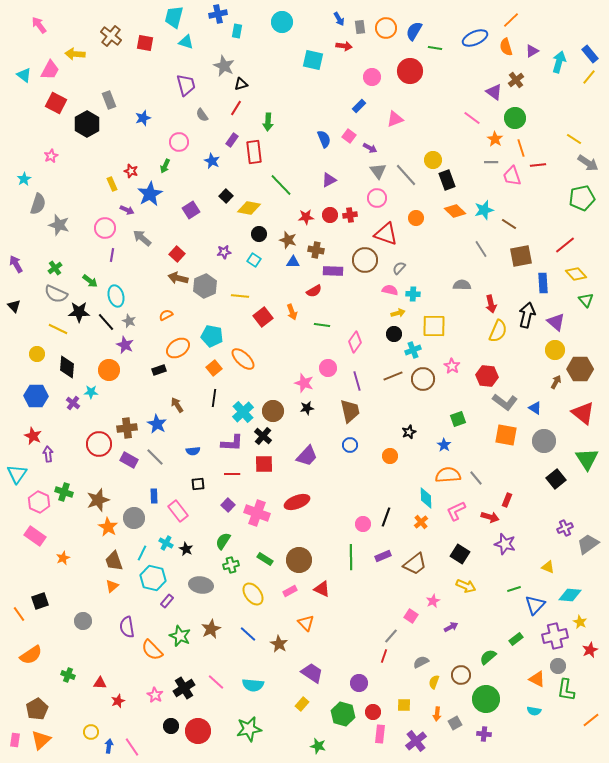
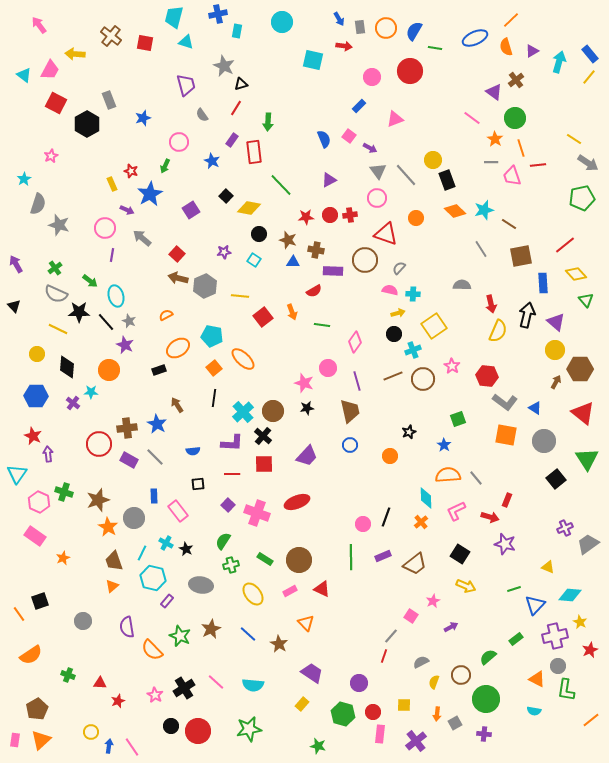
yellow square at (434, 326): rotated 35 degrees counterclockwise
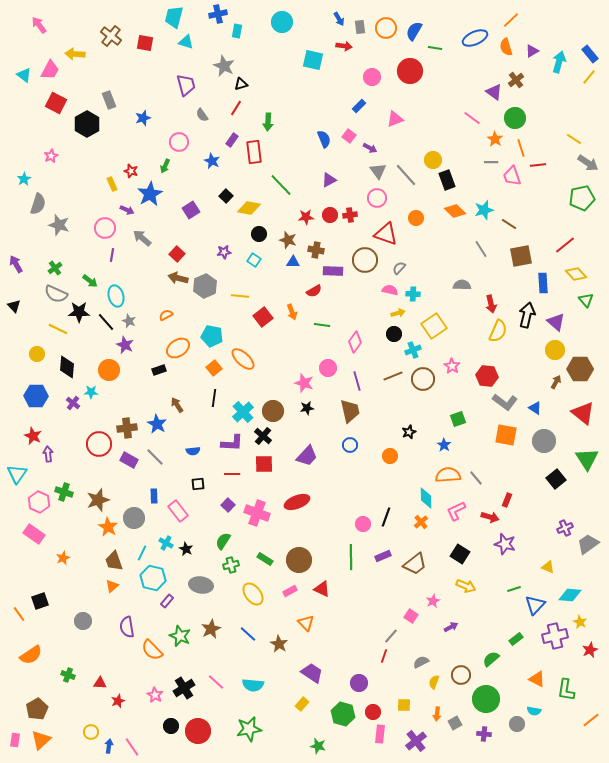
pink rectangle at (35, 536): moved 1 px left, 2 px up
green semicircle at (488, 657): moved 3 px right, 2 px down
gray circle at (558, 666): moved 41 px left, 58 px down
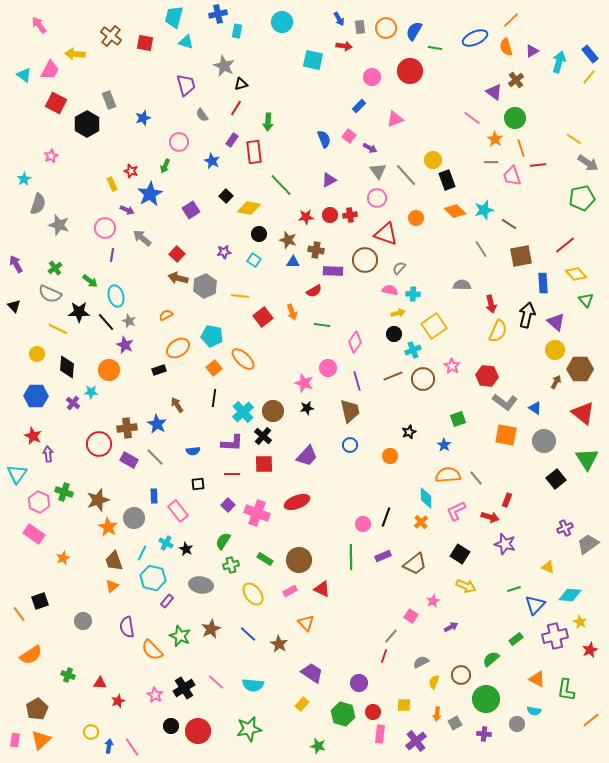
gray semicircle at (56, 294): moved 6 px left
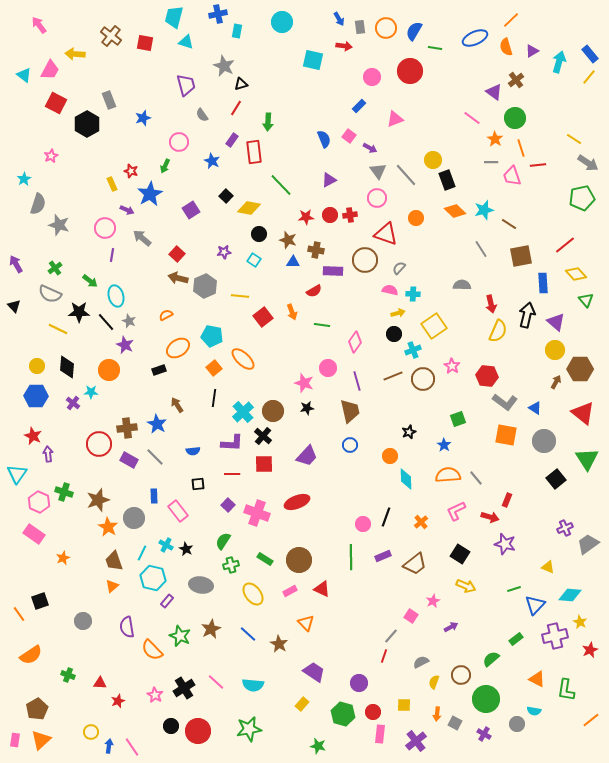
yellow circle at (37, 354): moved 12 px down
cyan diamond at (426, 498): moved 20 px left, 19 px up
cyan cross at (166, 543): moved 2 px down
purple trapezoid at (312, 673): moved 2 px right, 1 px up
gray square at (455, 723): rotated 32 degrees counterclockwise
purple cross at (484, 734): rotated 24 degrees clockwise
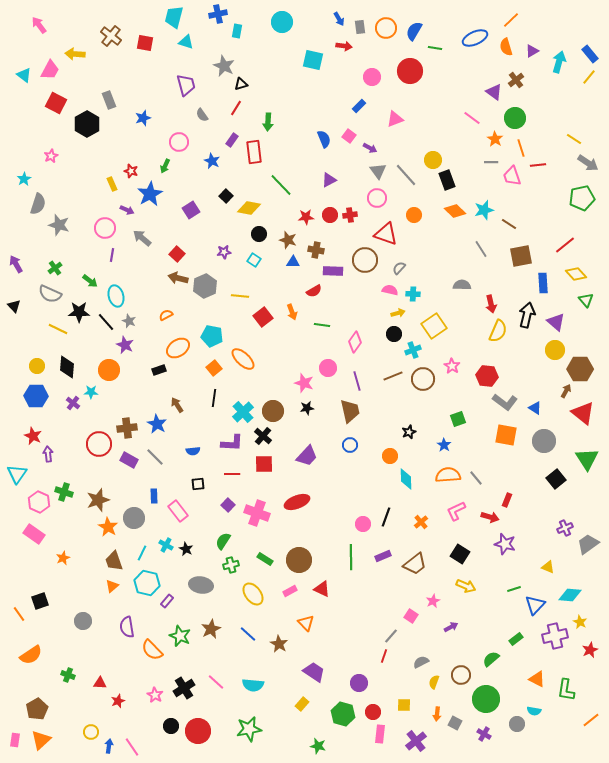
orange circle at (416, 218): moved 2 px left, 3 px up
brown arrow at (556, 382): moved 10 px right, 9 px down
cyan hexagon at (153, 578): moved 6 px left, 5 px down
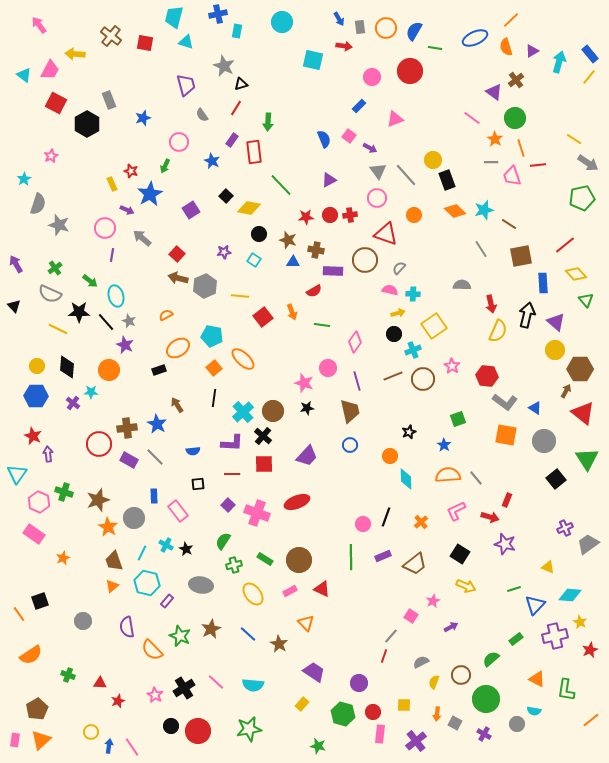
green cross at (231, 565): moved 3 px right
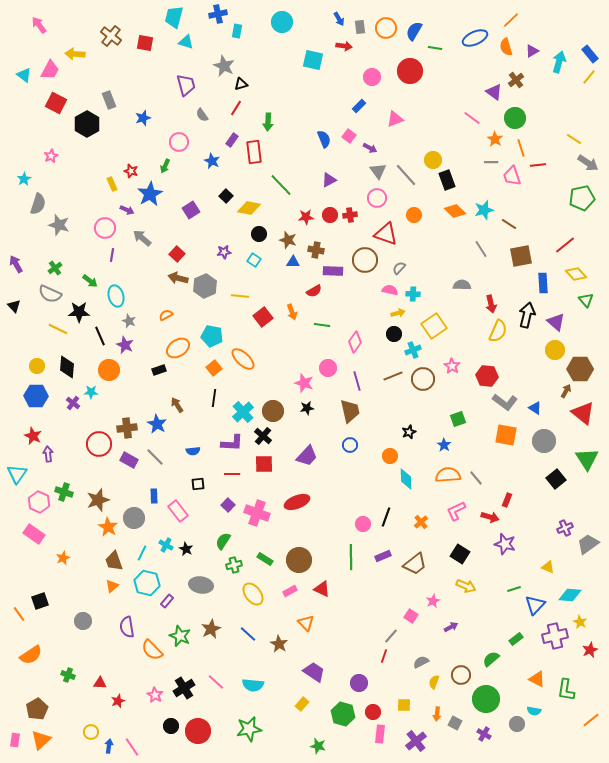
black line at (106, 322): moved 6 px left, 14 px down; rotated 18 degrees clockwise
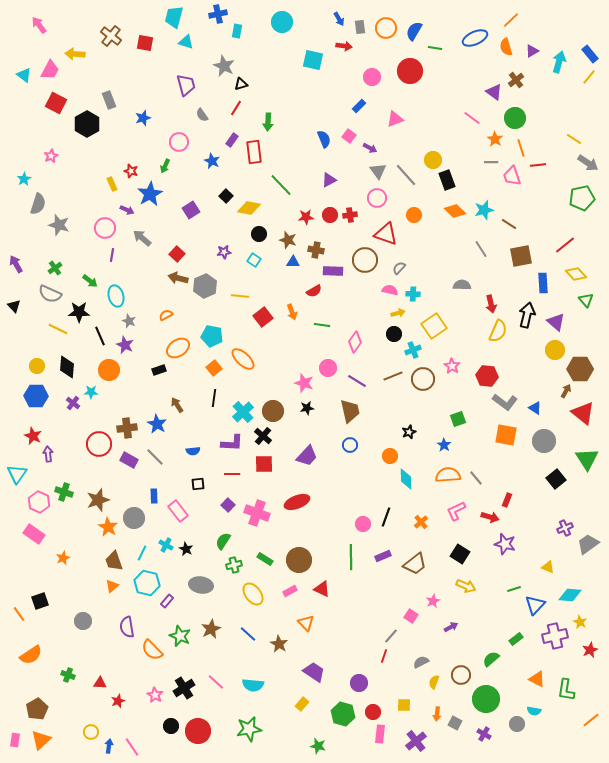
purple line at (357, 381): rotated 42 degrees counterclockwise
